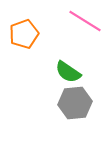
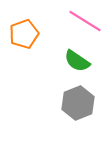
green semicircle: moved 9 px right, 11 px up
gray hexagon: moved 3 px right; rotated 16 degrees counterclockwise
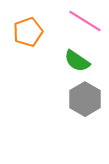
orange pentagon: moved 4 px right, 2 px up
gray hexagon: moved 7 px right, 4 px up; rotated 8 degrees counterclockwise
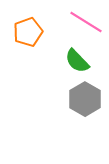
pink line: moved 1 px right, 1 px down
green semicircle: rotated 12 degrees clockwise
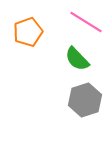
green semicircle: moved 2 px up
gray hexagon: moved 1 px down; rotated 12 degrees clockwise
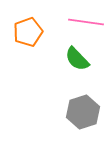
pink line: rotated 24 degrees counterclockwise
gray hexagon: moved 2 px left, 12 px down
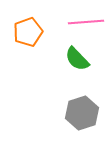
pink line: rotated 12 degrees counterclockwise
gray hexagon: moved 1 px left, 1 px down
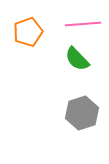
pink line: moved 3 px left, 2 px down
